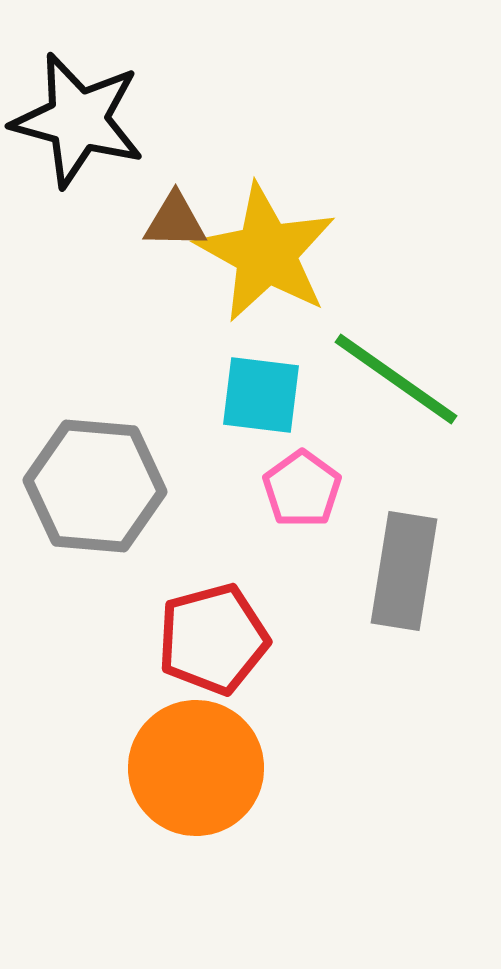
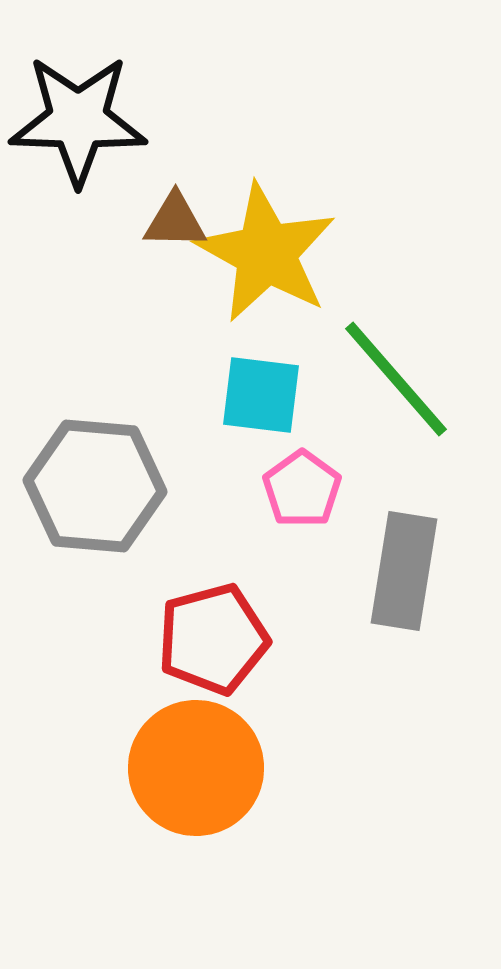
black star: rotated 13 degrees counterclockwise
green line: rotated 14 degrees clockwise
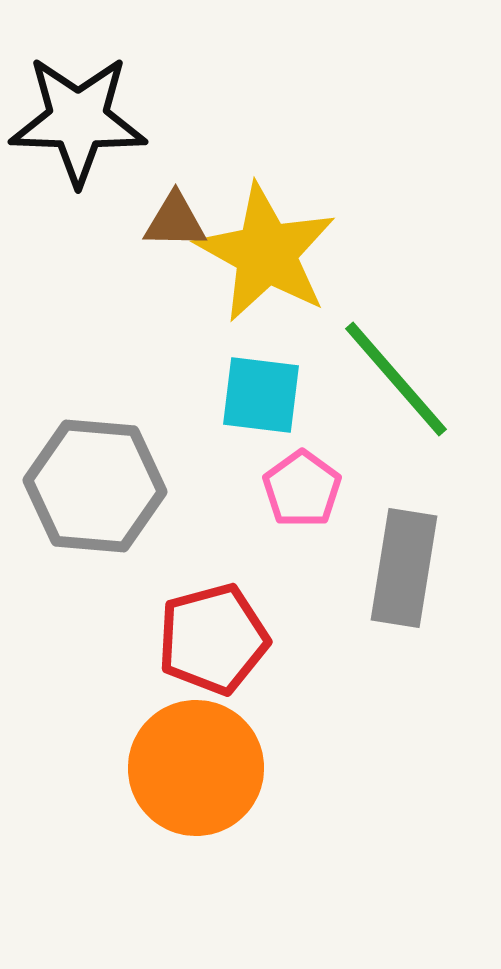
gray rectangle: moved 3 px up
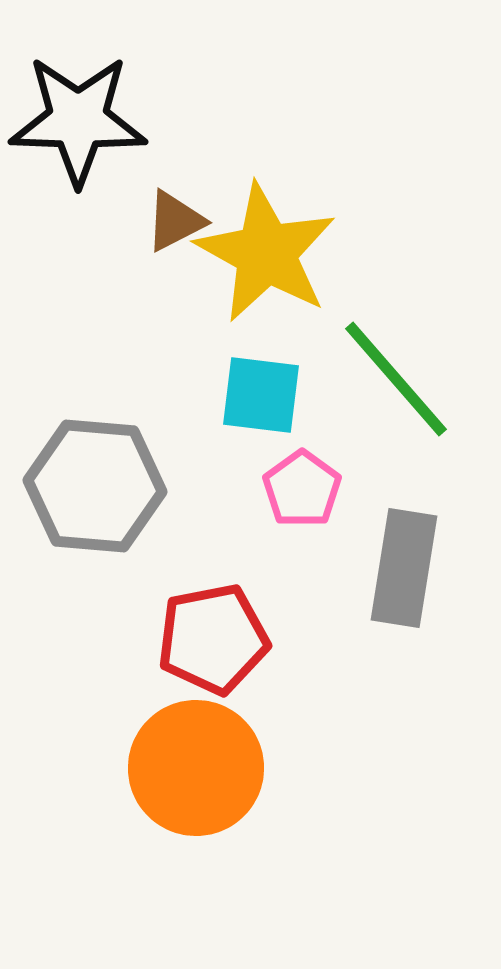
brown triangle: rotated 28 degrees counterclockwise
red pentagon: rotated 4 degrees clockwise
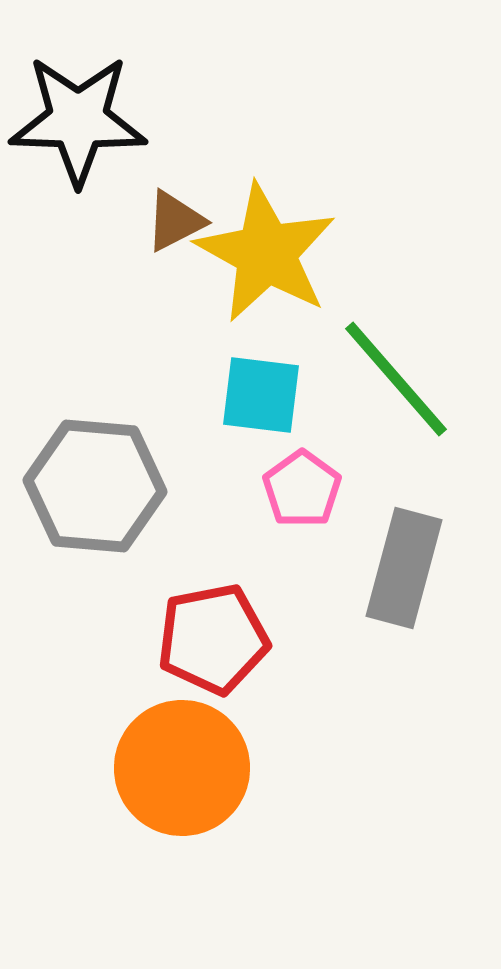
gray rectangle: rotated 6 degrees clockwise
orange circle: moved 14 px left
